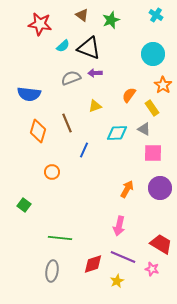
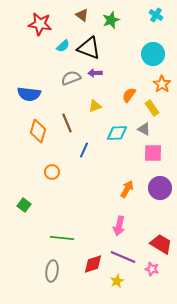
orange star: moved 1 px left, 1 px up
green line: moved 2 px right
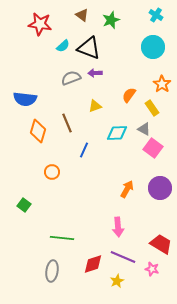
cyan circle: moved 7 px up
blue semicircle: moved 4 px left, 5 px down
pink square: moved 5 px up; rotated 36 degrees clockwise
pink arrow: moved 1 px left, 1 px down; rotated 18 degrees counterclockwise
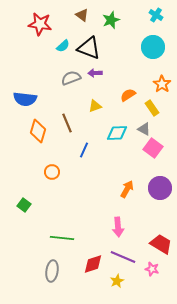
orange semicircle: moved 1 px left; rotated 21 degrees clockwise
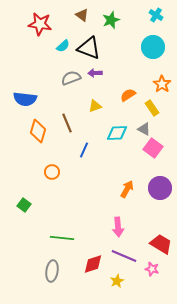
purple line: moved 1 px right, 1 px up
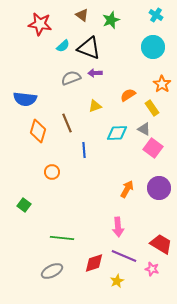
blue line: rotated 28 degrees counterclockwise
purple circle: moved 1 px left
red diamond: moved 1 px right, 1 px up
gray ellipse: rotated 55 degrees clockwise
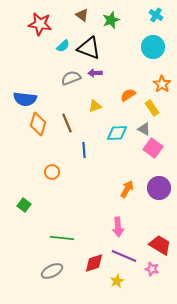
orange diamond: moved 7 px up
red trapezoid: moved 1 px left, 1 px down
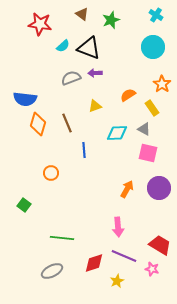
brown triangle: moved 1 px up
pink square: moved 5 px left, 5 px down; rotated 24 degrees counterclockwise
orange circle: moved 1 px left, 1 px down
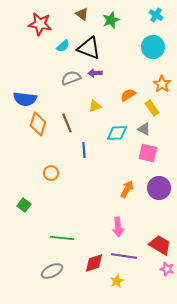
purple line: rotated 15 degrees counterclockwise
pink star: moved 15 px right
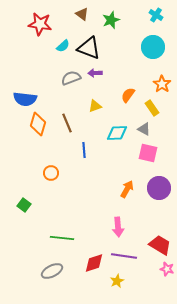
orange semicircle: rotated 21 degrees counterclockwise
